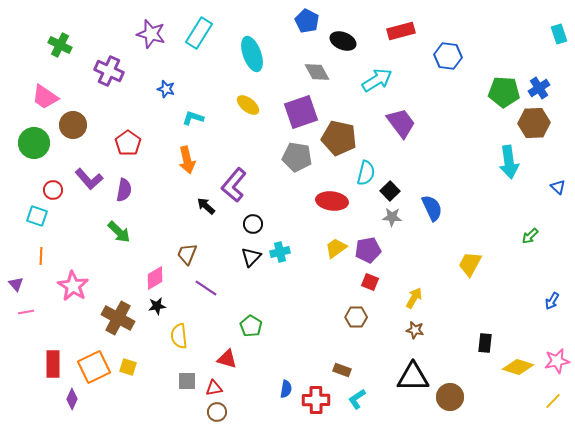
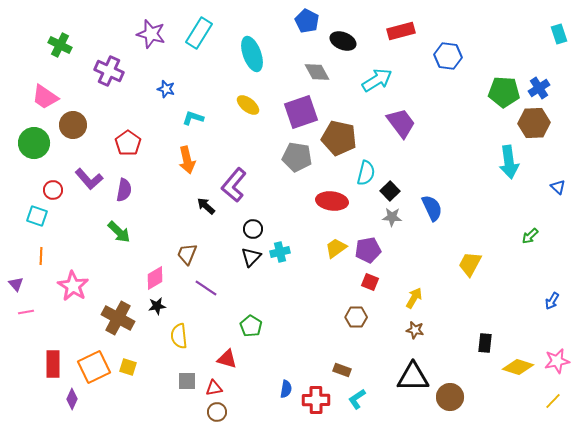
black circle at (253, 224): moved 5 px down
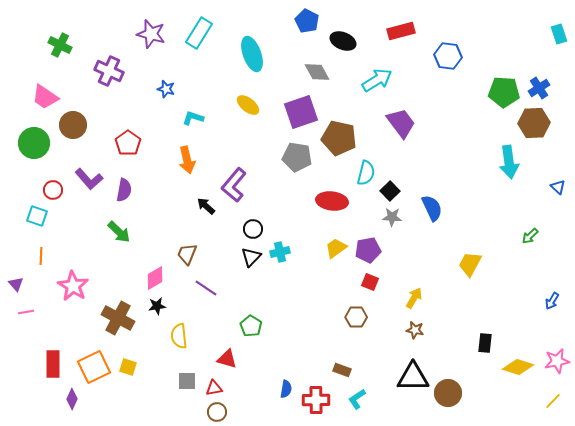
brown circle at (450, 397): moved 2 px left, 4 px up
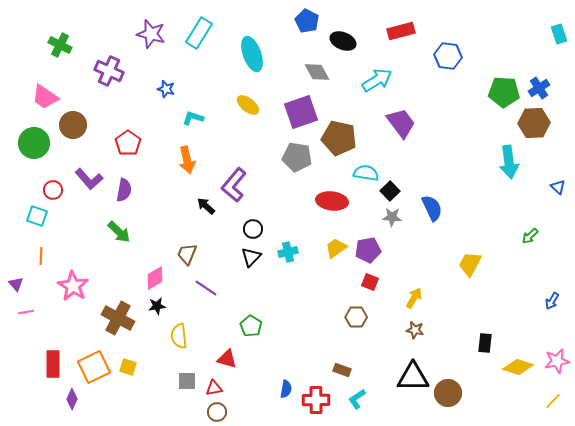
cyan semicircle at (366, 173): rotated 95 degrees counterclockwise
cyan cross at (280, 252): moved 8 px right
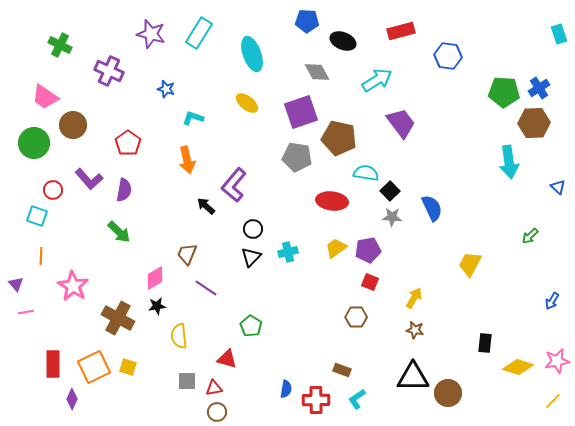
blue pentagon at (307, 21): rotated 25 degrees counterclockwise
yellow ellipse at (248, 105): moved 1 px left, 2 px up
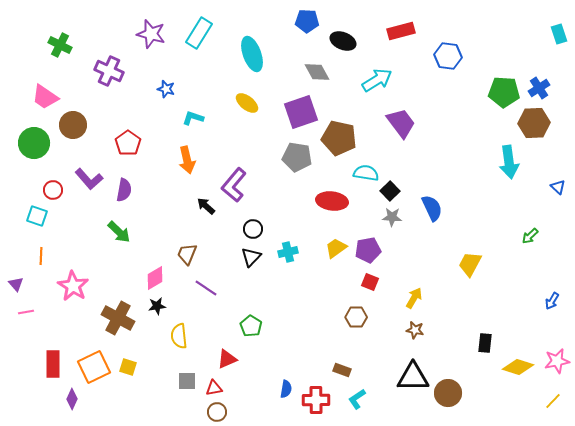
red triangle at (227, 359): rotated 40 degrees counterclockwise
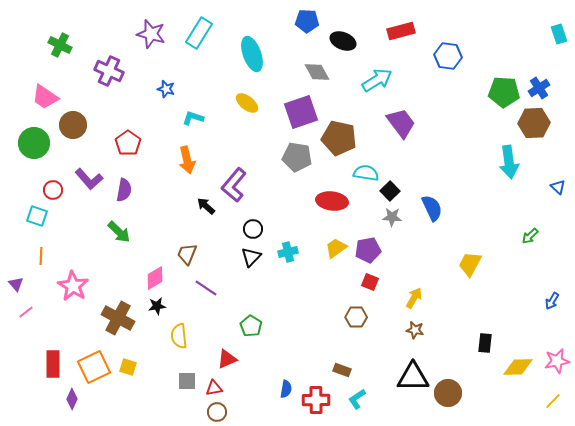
pink line at (26, 312): rotated 28 degrees counterclockwise
yellow diamond at (518, 367): rotated 20 degrees counterclockwise
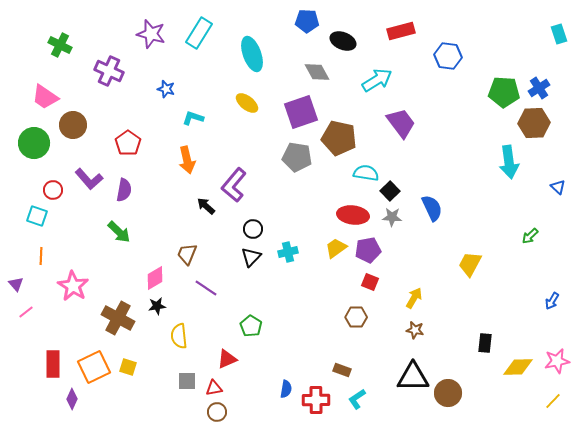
red ellipse at (332, 201): moved 21 px right, 14 px down
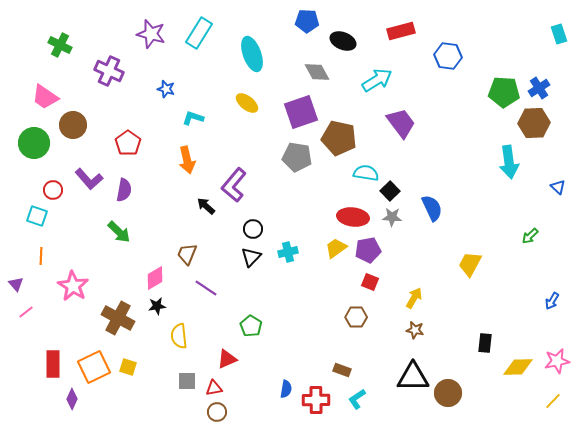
red ellipse at (353, 215): moved 2 px down
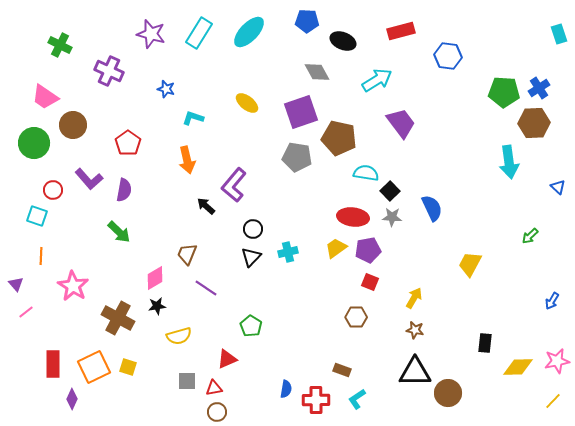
cyan ellipse at (252, 54): moved 3 px left, 22 px up; rotated 64 degrees clockwise
yellow semicircle at (179, 336): rotated 100 degrees counterclockwise
black triangle at (413, 377): moved 2 px right, 5 px up
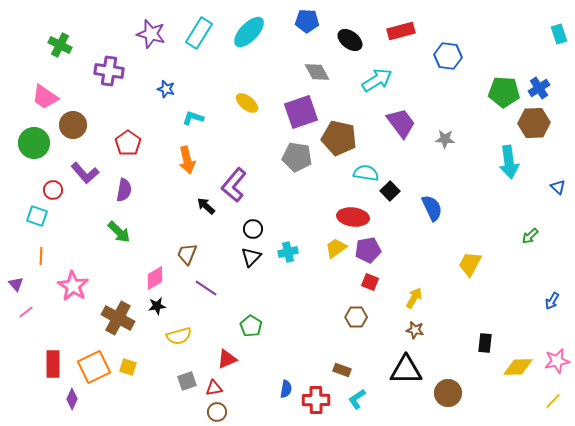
black ellipse at (343, 41): moved 7 px right, 1 px up; rotated 15 degrees clockwise
purple cross at (109, 71): rotated 16 degrees counterclockwise
purple L-shape at (89, 179): moved 4 px left, 6 px up
gray star at (392, 217): moved 53 px right, 78 px up
black triangle at (415, 372): moved 9 px left, 2 px up
gray square at (187, 381): rotated 18 degrees counterclockwise
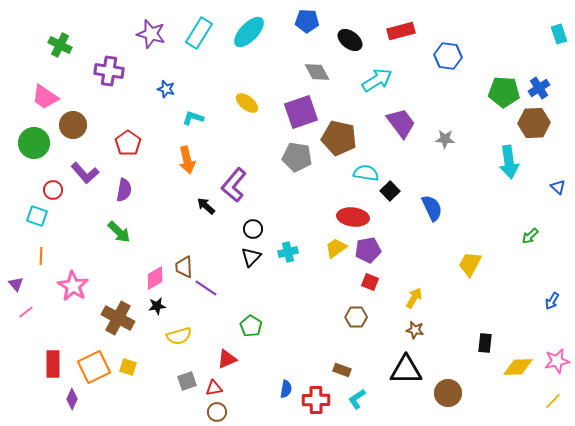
brown trapezoid at (187, 254): moved 3 px left, 13 px down; rotated 25 degrees counterclockwise
